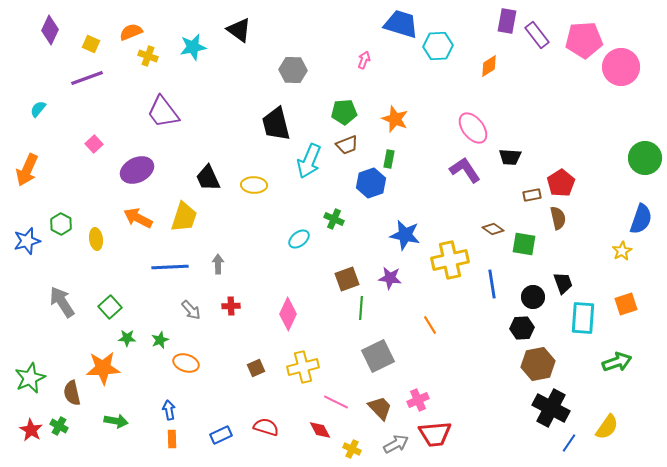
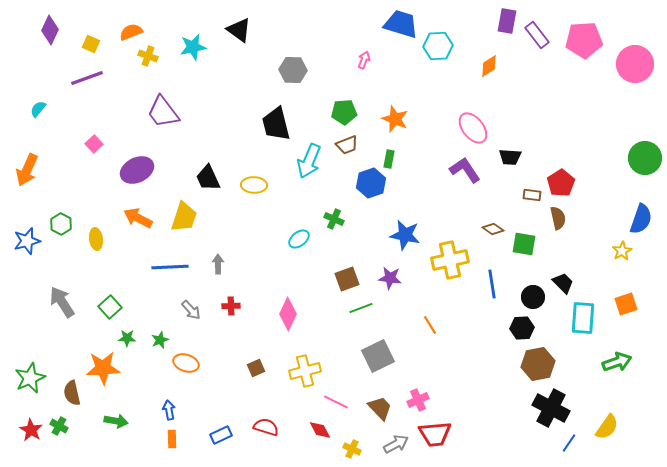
pink circle at (621, 67): moved 14 px right, 3 px up
brown rectangle at (532, 195): rotated 18 degrees clockwise
black trapezoid at (563, 283): rotated 25 degrees counterclockwise
green line at (361, 308): rotated 65 degrees clockwise
yellow cross at (303, 367): moved 2 px right, 4 px down
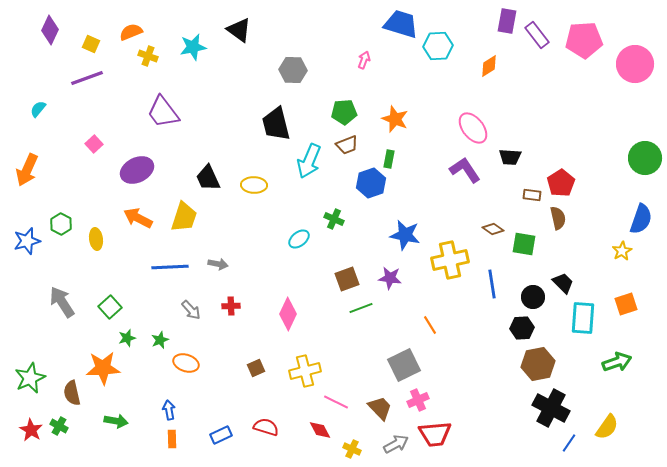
gray arrow at (218, 264): rotated 102 degrees clockwise
green star at (127, 338): rotated 18 degrees counterclockwise
gray square at (378, 356): moved 26 px right, 9 px down
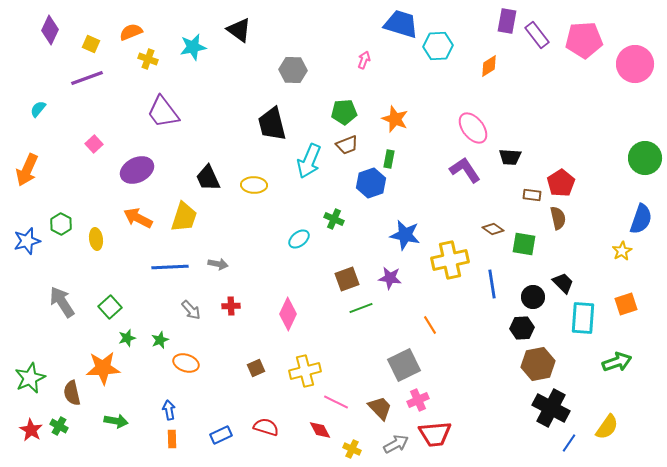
yellow cross at (148, 56): moved 3 px down
black trapezoid at (276, 124): moved 4 px left
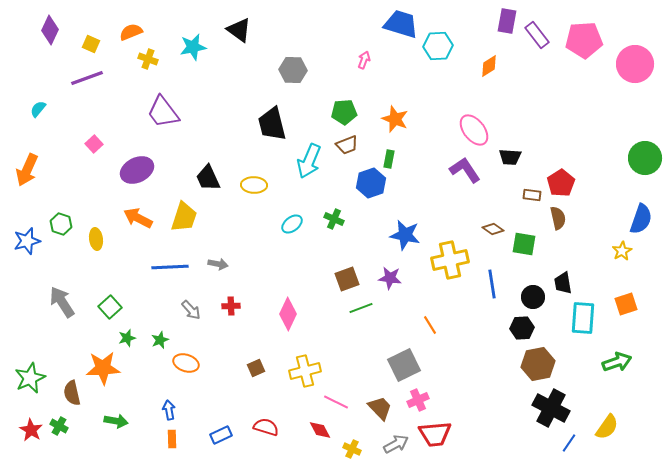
pink ellipse at (473, 128): moved 1 px right, 2 px down
green hexagon at (61, 224): rotated 10 degrees counterclockwise
cyan ellipse at (299, 239): moved 7 px left, 15 px up
black trapezoid at (563, 283): rotated 145 degrees counterclockwise
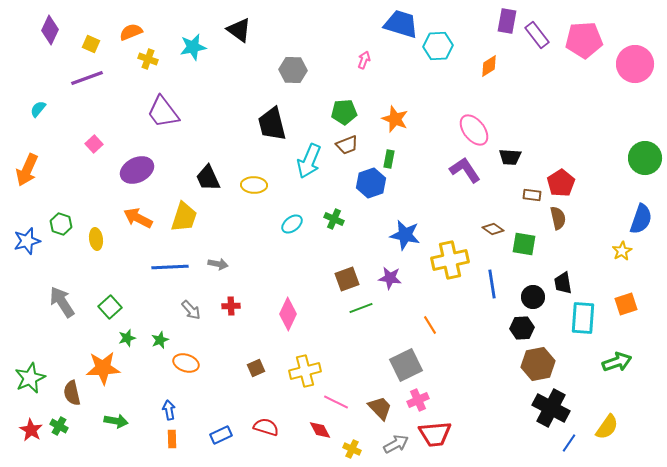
gray square at (404, 365): moved 2 px right
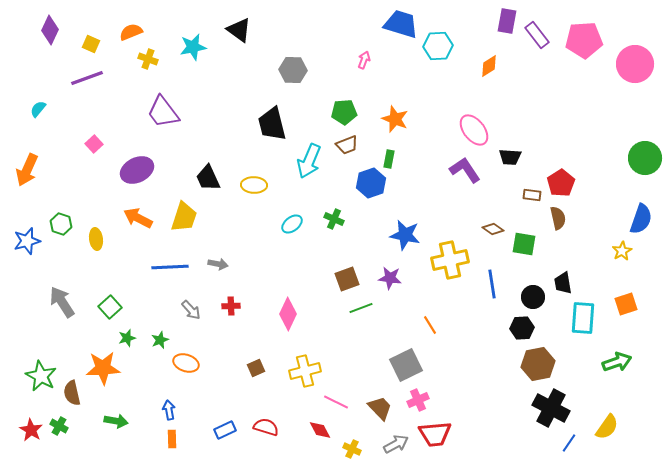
green star at (30, 378): moved 11 px right, 2 px up; rotated 20 degrees counterclockwise
blue rectangle at (221, 435): moved 4 px right, 5 px up
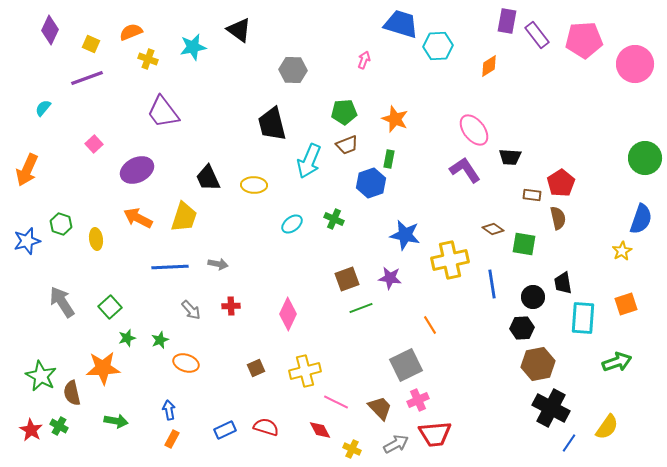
cyan semicircle at (38, 109): moved 5 px right, 1 px up
orange rectangle at (172, 439): rotated 30 degrees clockwise
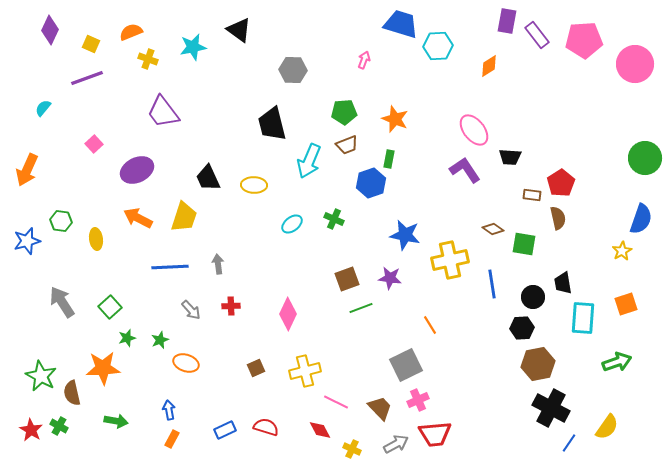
green hexagon at (61, 224): moved 3 px up; rotated 10 degrees counterclockwise
gray arrow at (218, 264): rotated 108 degrees counterclockwise
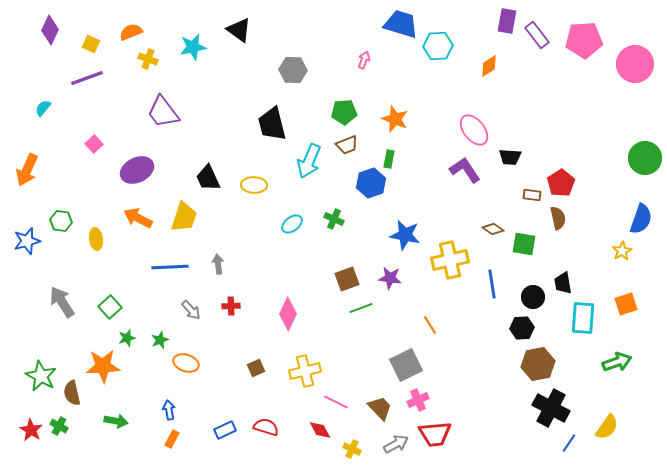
orange star at (103, 368): moved 2 px up
